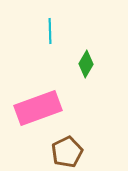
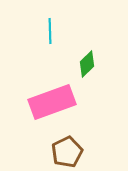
green diamond: moved 1 px right; rotated 16 degrees clockwise
pink rectangle: moved 14 px right, 6 px up
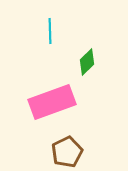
green diamond: moved 2 px up
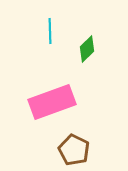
green diamond: moved 13 px up
brown pentagon: moved 7 px right, 2 px up; rotated 20 degrees counterclockwise
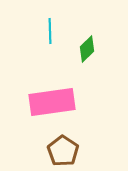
pink rectangle: rotated 12 degrees clockwise
brown pentagon: moved 11 px left, 1 px down; rotated 8 degrees clockwise
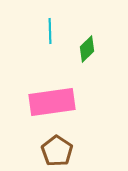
brown pentagon: moved 6 px left
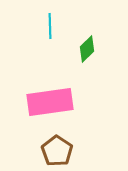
cyan line: moved 5 px up
pink rectangle: moved 2 px left
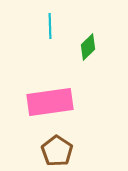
green diamond: moved 1 px right, 2 px up
